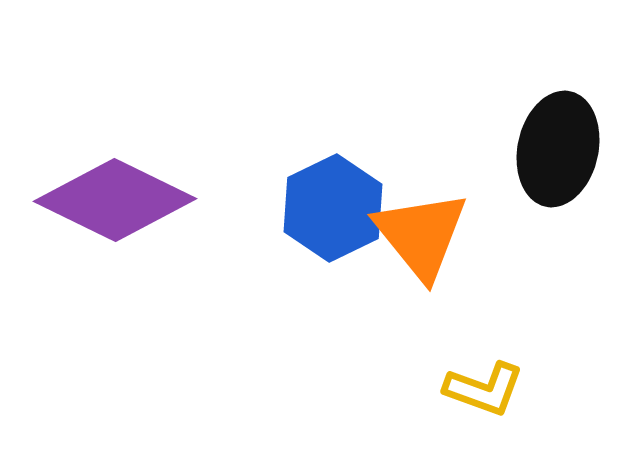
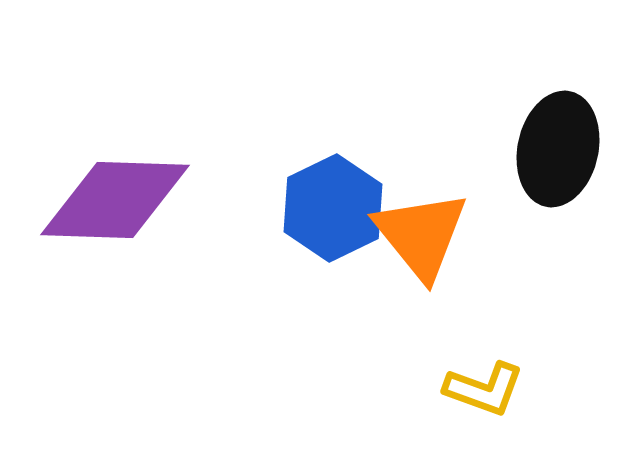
purple diamond: rotated 24 degrees counterclockwise
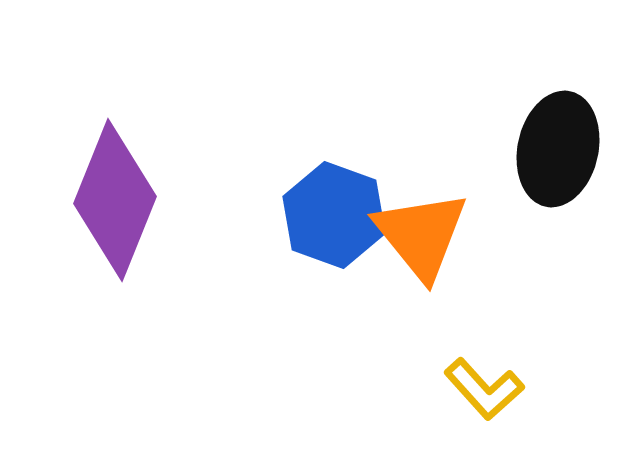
purple diamond: rotated 70 degrees counterclockwise
blue hexagon: moved 1 px right, 7 px down; rotated 14 degrees counterclockwise
yellow L-shape: rotated 28 degrees clockwise
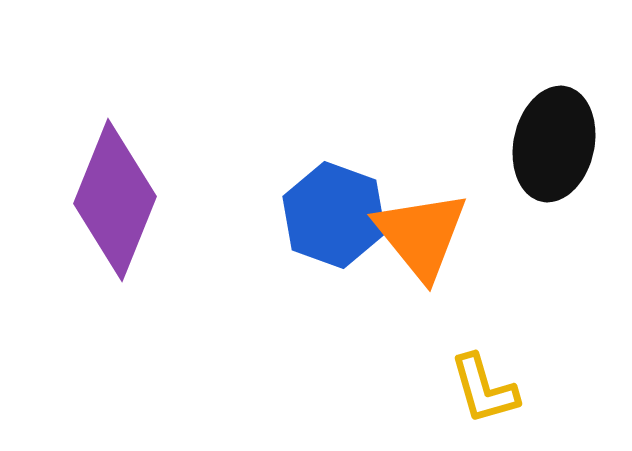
black ellipse: moved 4 px left, 5 px up
yellow L-shape: rotated 26 degrees clockwise
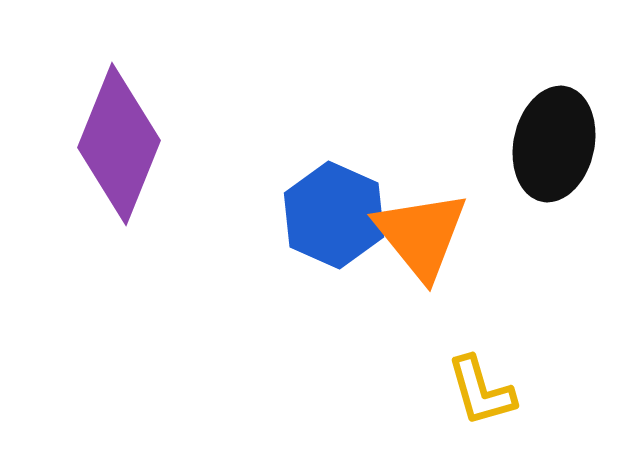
purple diamond: moved 4 px right, 56 px up
blue hexagon: rotated 4 degrees clockwise
yellow L-shape: moved 3 px left, 2 px down
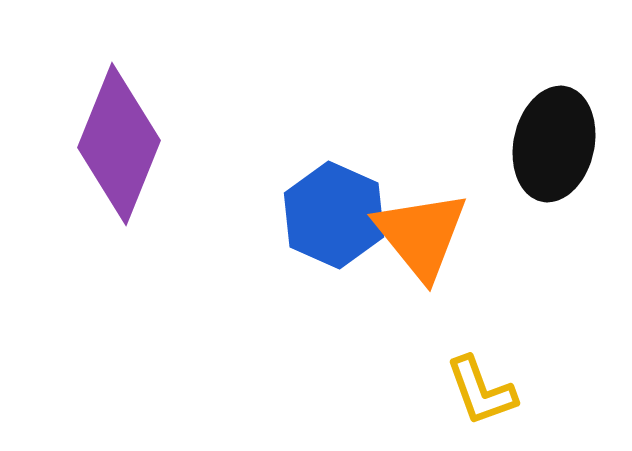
yellow L-shape: rotated 4 degrees counterclockwise
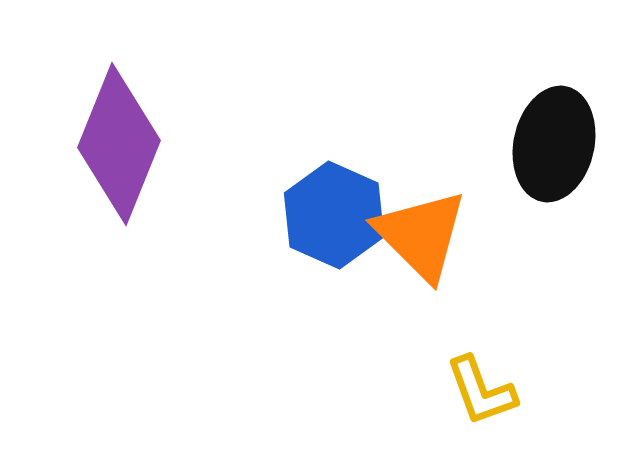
orange triangle: rotated 6 degrees counterclockwise
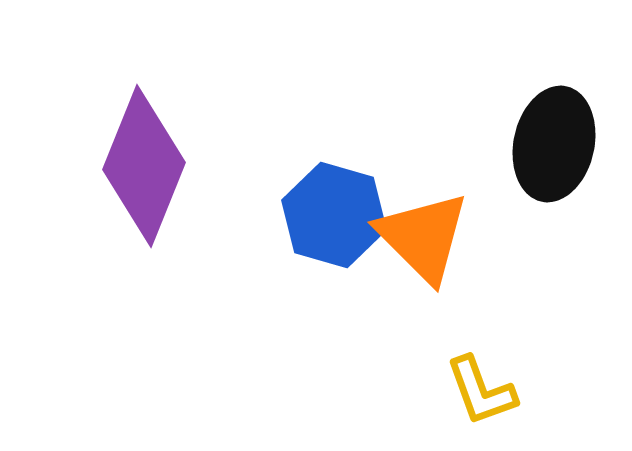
purple diamond: moved 25 px right, 22 px down
blue hexagon: rotated 8 degrees counterclockwise
orange triangle: moved 2 px right, 2 px down
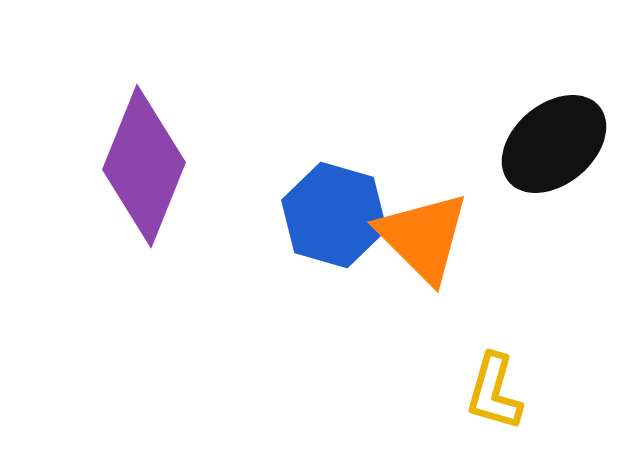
black ellipse: rotated 38 degrees clockwise
yellow L-shape: moved 13 px right, 1 px down; rotated 36 degrees clockwise
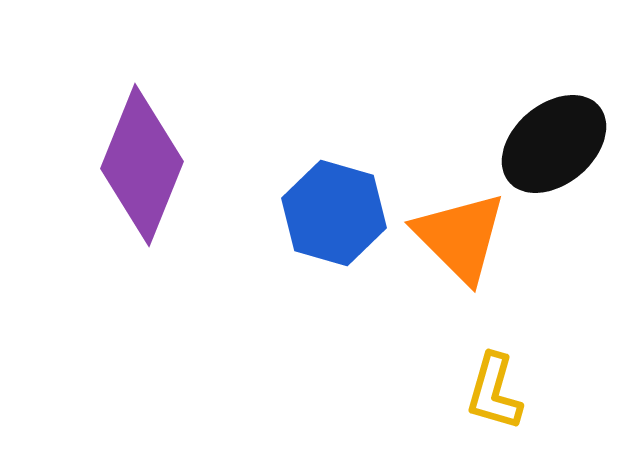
purple diamond: moved 2 px left, 1 px up
blue hexagon: moved 2 px up
orange triangle: moved 37 px right
